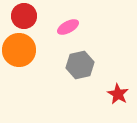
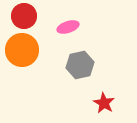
pink ellipse: rotated 10 degrees clockwise
orange circle: moved 3 px right
red star: moved 14 px left, 9 px down
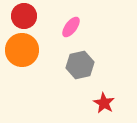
pink ellipse: moved 3 px right; rotated 35 degrees counterclockwise
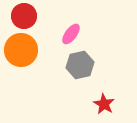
pink ellipse: moved 7 px down
orange circle: moved 1 px left
red star: moved 1 px down
